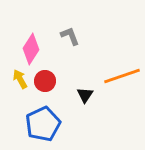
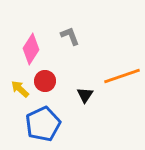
yellow arrow: moved 10 px down; rotated 18 degrees counterclockwise
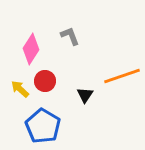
blue pentagon: moved 2 px down; rotated 16 degrees counterclockwise
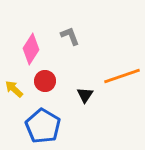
yellow arrow: moved 6 px left
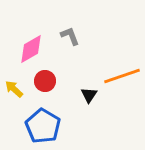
pink diamond: rotated 28 degrees clockwise
black triangle: moved 4 px right
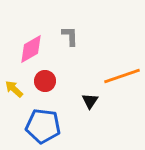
gray L-shape: rotated 20 degrees clockwise
black triangle: moved 1 px right, 6 px down
blue pentagon: rotated 24 degrees counterclockwise
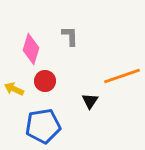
pink diamond: rotated 44 degrees counterclockwise
yellow arrow: rotated 18 degrees counterclockwise
blue pentagon: rotated 16 degrees counterclockwise
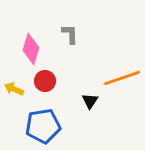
gray L-shape: moved 2 px up
orange line: moved 2 px down
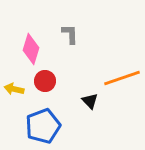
yellow arrow: rotated 12 degrees counterclockwise
black triangle: rotated 18 degrees counterclockwise
blue pentagon: rotated 12 degrees counterclockwise
